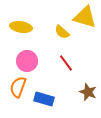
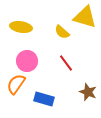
orange semicircle: moved 2 px left, 3 px up; rotated 15 degrees clockwise
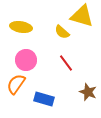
yellow triangle: moved 3 px left, 1 px up
pink circle: moved 1 px left, 1 px up
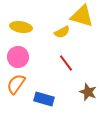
yellow semicircle: rotated 70 degrees counterclockwise
pink circle: moved 8 px left, 3 px up
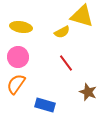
blue rectangle: moved 1 px right, 6 px down
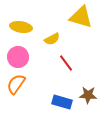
yellow triangle: moved 1 px left, 1 px down
yellow semicircle: moved 10 px left, 7 px down
brown star: moved 3 px down; rotated 18 degrees counterclockwise
blue rectangle: moved 17 px right, 3 px up
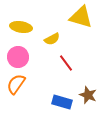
brown star: rotated 18 degrees clockwise
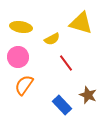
yellow triangle: moved 6 px down
orange semicircle: moved 8 px right, 1 px down
blue rectangle: moved 3 px down; rotated 30 degrees clockwise
